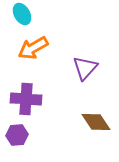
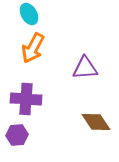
cyan ellipse: moved 7 px right
orange arrow: rotated 32 degrees counterclockwise
purple triangle: rotated 44 degrees clockwise
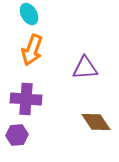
orange arrow: moved 1 px left, 2 px down; rotated 8 degrees counterclockwise
